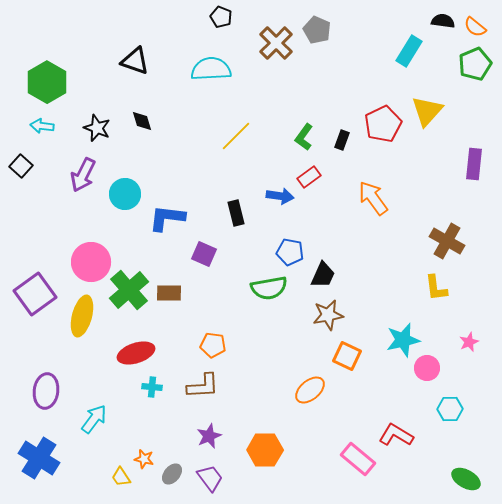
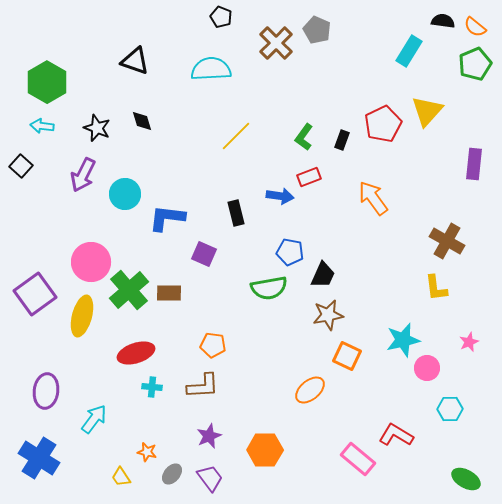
red rectangle at (309, 177): rotated 15 degrees clockwise
orange star at (144, 459): moved 3 px right, 7 px up
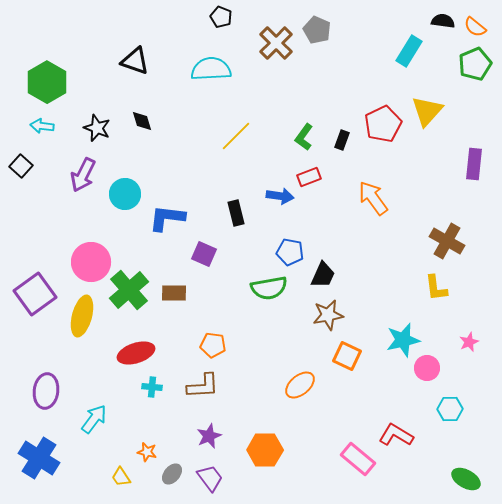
brown rectangle at (169, 293): moved 5 px right
orange ellipse at (310, 390): moved 10 px left, 5 px up
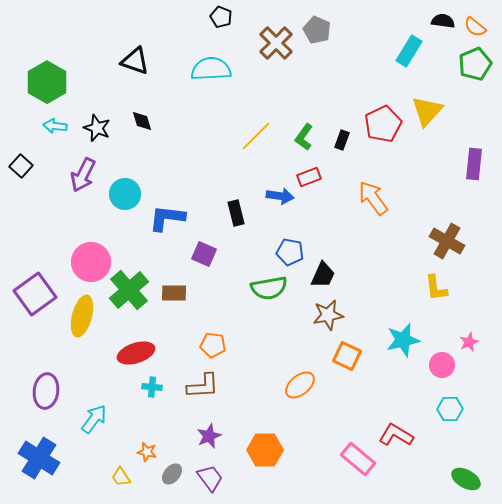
cyan arrow at (42, 126): moved 13 px right
yellow line at (236, 136): moved 20 px right
pink circle at (427, 368): moved 15 px right, 3 px up
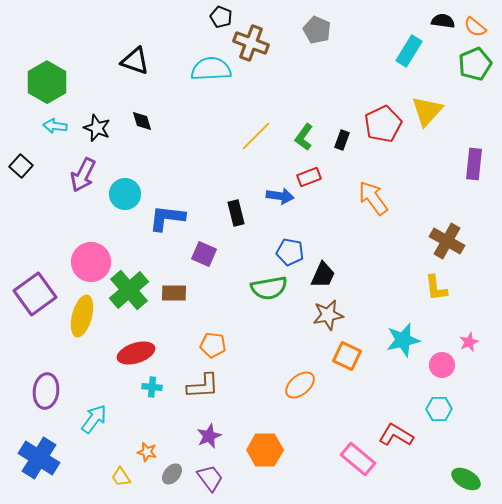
brown cross at (276, 43): moved 25 px left; rotated 24 degrees counterclockwise
cyan hexagon at (450, 409): moved 11 px left
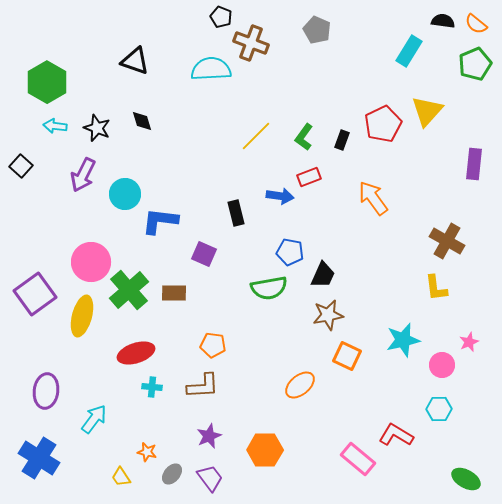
orange semicircle at (475, 27): moved 1 px right, 3 px up
blue L-shape at (167, 218): moved 7 px left, 3 px down
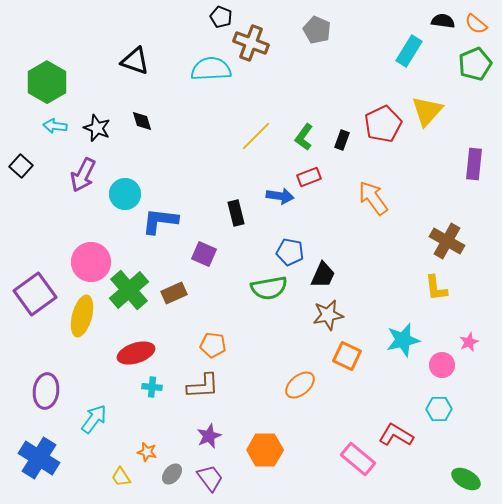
brown rectangle at (174, 293): rotated 25 degrees counterclockwise
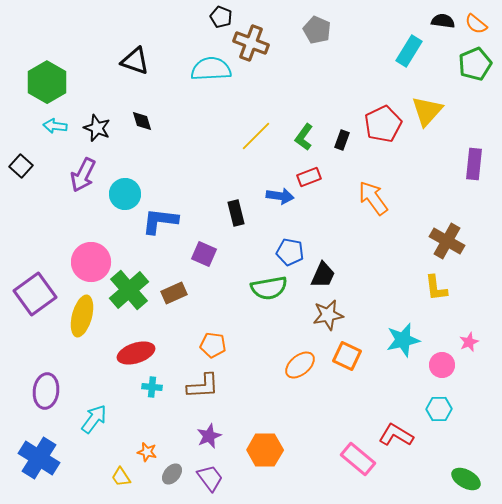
orange ellipse at (300, 385): moved 20 px up
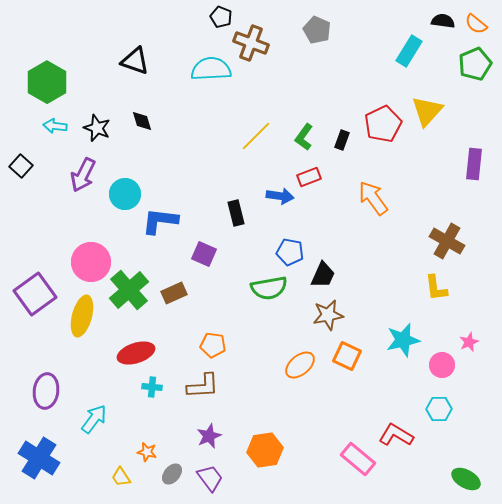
orange hexagon at (265, 450): rotated 8 degrees counterclockwise
